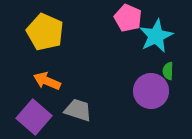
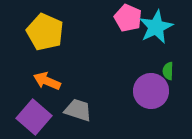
cyan star: moved 9 px up
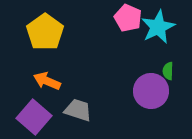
cyan star: moved 2 px right
yellow pentagon: rotated 12 degrees clockwise
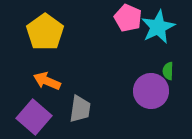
gray trapezoid: moved 2 px right, 1 px up; rotated 80 degrees clockwise
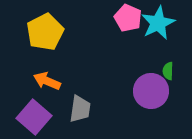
cyan star: moved 4 px up
yellow pentagon: rotated 9 degrees clockwise
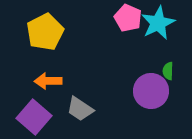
orange arrow: moved 1 px right; rotated 24 degrees counterclockwise
gray trapezoid: rotated 116 degrees clockwise
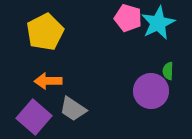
pink pentagon: rotated 8 degrees counterclockwise
gray trapezoid: moved 7 px left
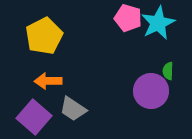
yellow pentagon: moved 1 px left, 4 px down
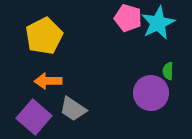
purple circle: moved 2 px down
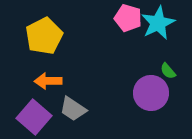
green semicircle: rotated 42 degrees counterclockwise
